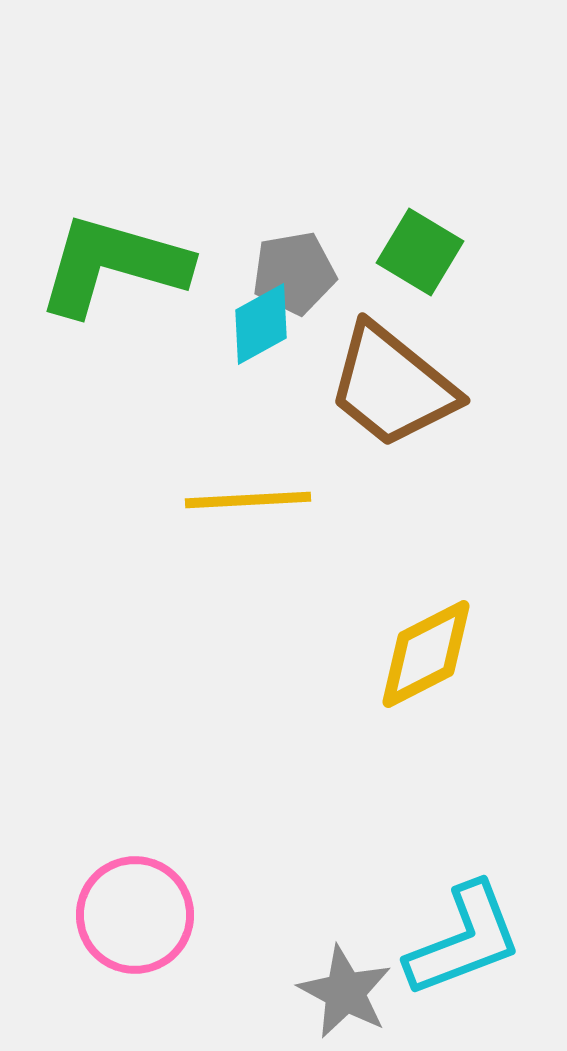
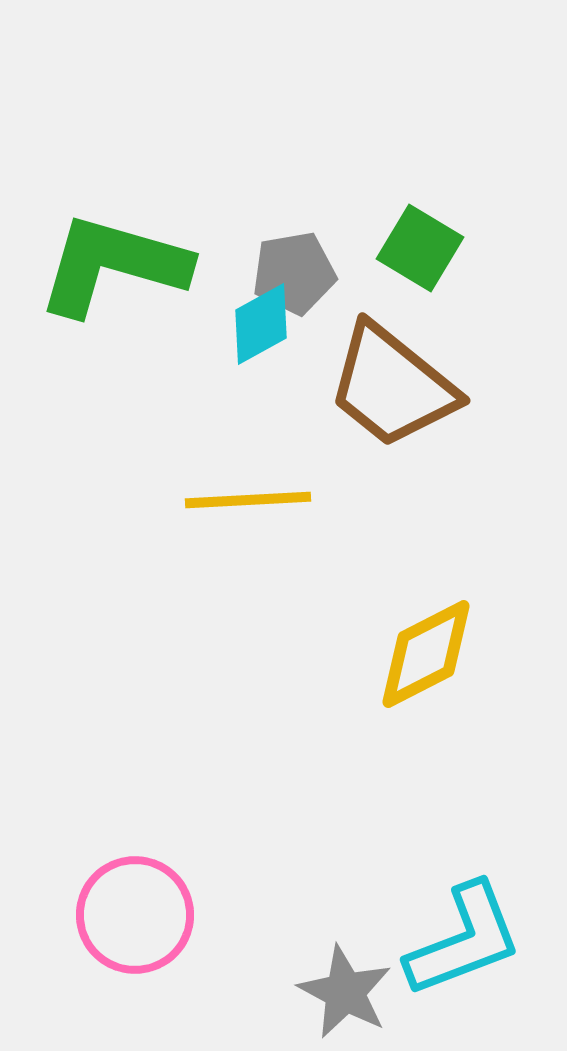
green square: moved 4 px up
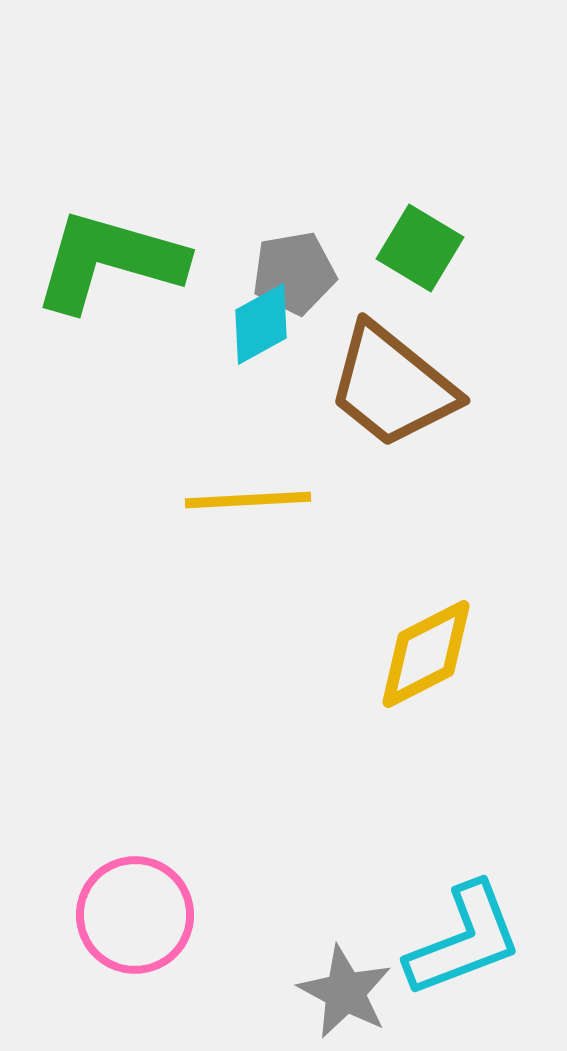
green L-shape: moved 4 px left, 4 px up
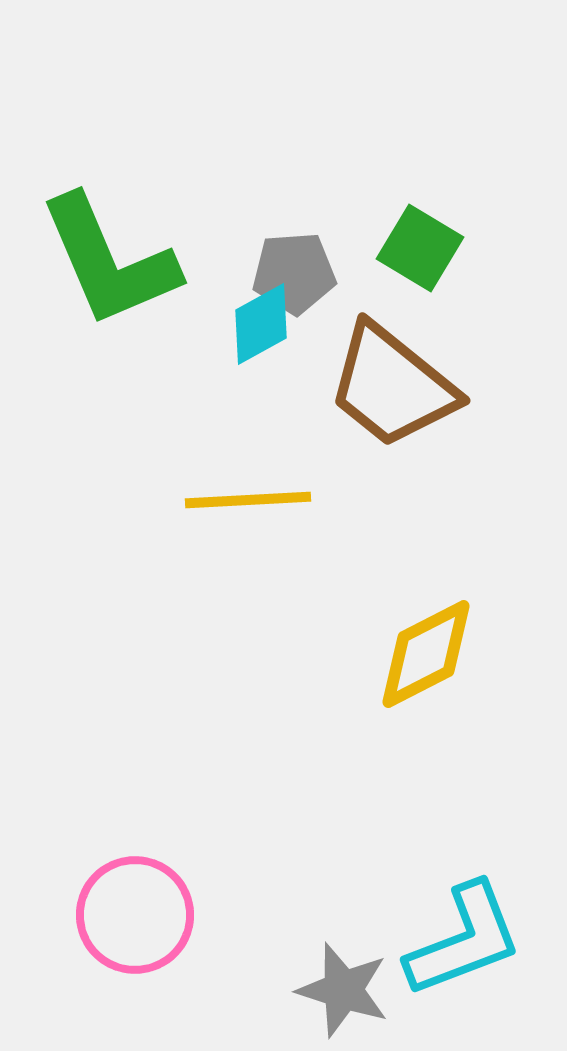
green L-shape: rotated 129 degrees counterclockwise
gray pentagon: rotated 6 degrees clockwise
gray star: moved 2 px left, 2 px up; rotated 10 degrees counterclockwise
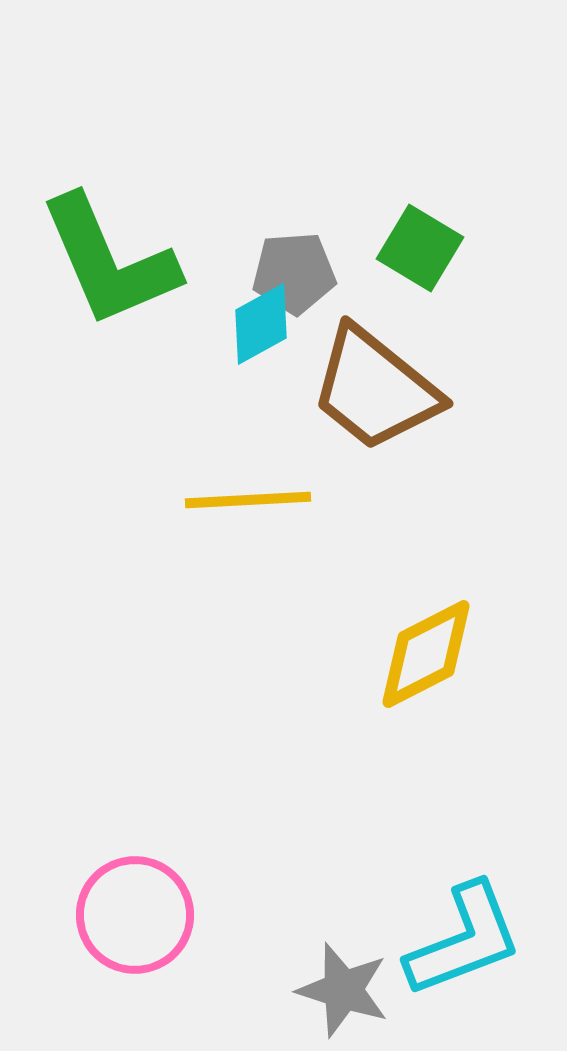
brown trapezoid: moved 17 px left, 3 px down
